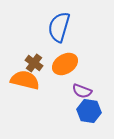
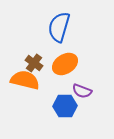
blue hexagon: moved 24 px left, 5 px up; rotated 10 degrees counterclockwise
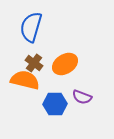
blue semicircle: moved 28 px left
purple semicircle: moved 6 px down
blue hexagon: moved 10 px left, 2 px up
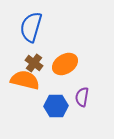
purple semicircle: rotated 78 degrees clockwise
blue hexagon: moved 1 px right, 2 px down
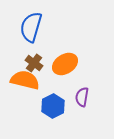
blue hexagon: moved 3 px left; rotated 25 degrees counterclockwise
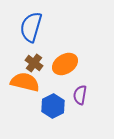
orange semicircle: moved 2 px down
purple semicircle: moved 2 px left, 2 px up
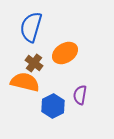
orange ellipse: moved 11 px up
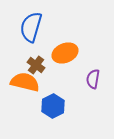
orange ellipse: rotated 10 degrees clockwise
brown cross: moved 2 px right, 2 px down
purple semicircle: moved 13 px right, 16 px up
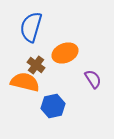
purple semicircle: rotated 138 degrees clockwise
blue hexagon: rotated 15 degrees clockwise
